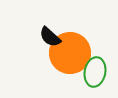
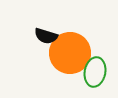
black semicircle: moved 4 px left, 1 px up; rotated 25 degrees counterclockwise
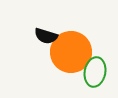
orange circle: moved 1 px right, 1 px up
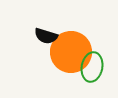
green ellipse: moved 3 px left, 5 px up
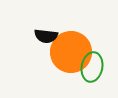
black semicircle: rotated 10 degrees counterclockwise
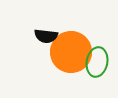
green ellipse: moved 5 px right, 5 px up
